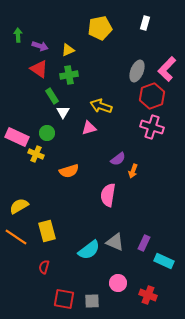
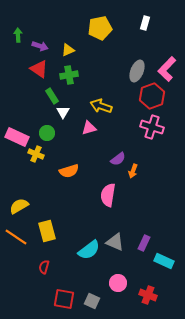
gray square: rotated 28 degrees clockwise
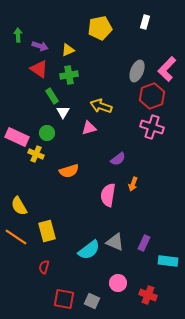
white rectangle: moved 1 px up
orange arrow: moved 13 px down
yellow semicircle: rotated 90 degrees counterclockwise
cyan rectangle: moved 4 px right; rotated 18 degrees counterclockwise
